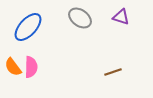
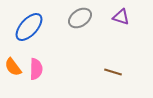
gray ellipse: rotated 70 degrees counterclockwise
blue ellipse: moved 1 px right
pink semicircle: moved 5 px right, 2 px down
brown line: rotated 36 degrees clockwise
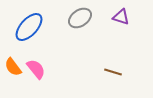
pink semicircle: rotated 40 degrees counterclockwise
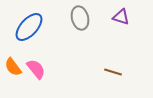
gray ellipse: rotated 70 degrees counterclockwise
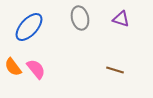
purple triangle: moved 2 px down
brown line: moved 2 px right, 2 px up
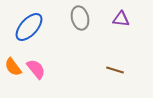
purple triangle: rotated 12 degrees counterclockwise
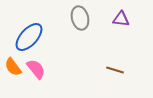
blue ellipse: moved 10 px down
